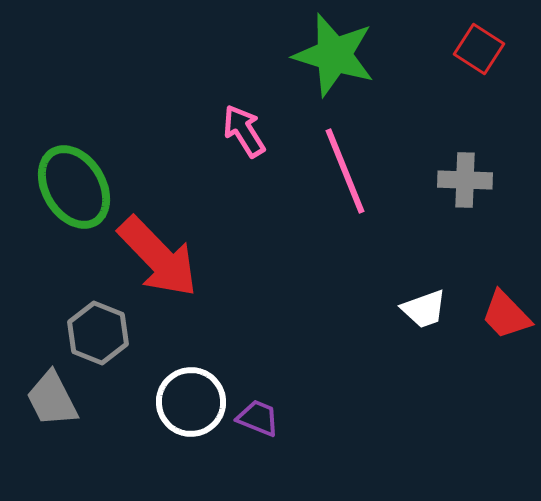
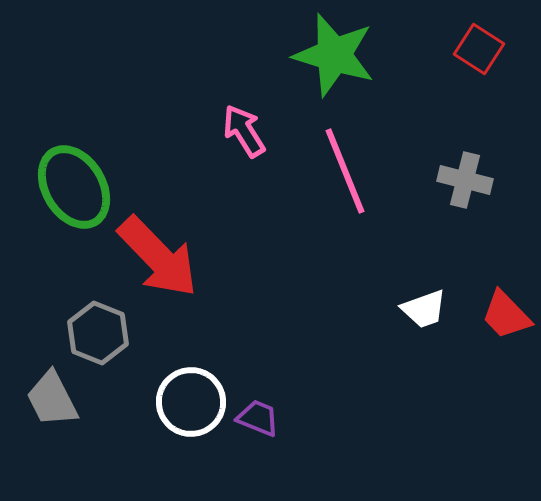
gray cross: rotated 12 degrees clockwise
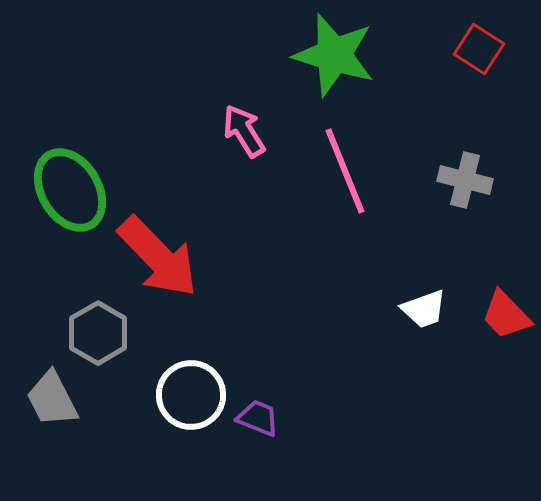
green ellipse: moved 4 px left, 3 px down
gray hexagon: rotated 8 degrees clockwise
white circle: moved 7 px up
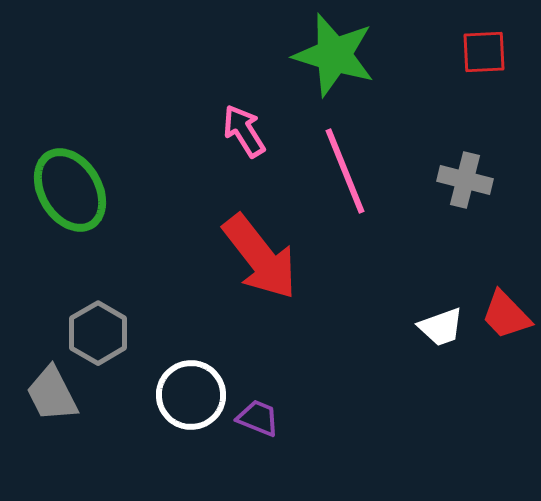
red square: moved 5 px right, 3 px down; rotated 36 degrees counterclockwise
red arrow: moved 102 px right; rotated 6 degrees clockwise
white trapezoid: moved 17 px right, 18 px down
gray trapezoid: moved 5 px up
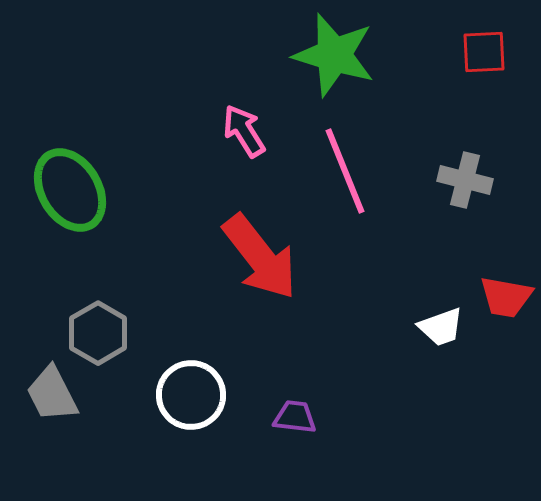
red trapezoid: moved 18 px up; rotated 36 degrees counterclockwise
purple trapezoid: moved 37 px right, 1 px up; rotated 15 degrees counterclockwise
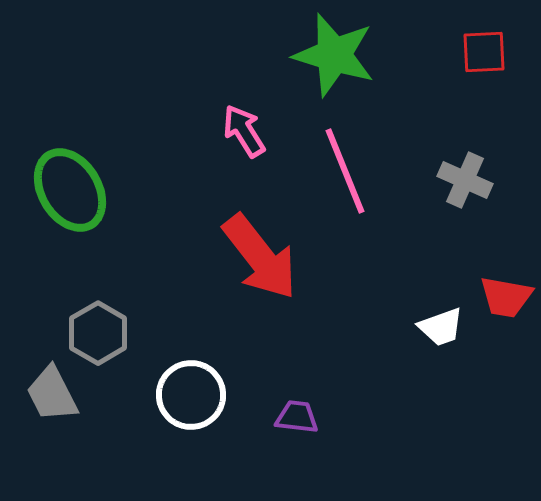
gray cross: rotated 10 degrees clockwise
purple trapezoid: moved 2 px right
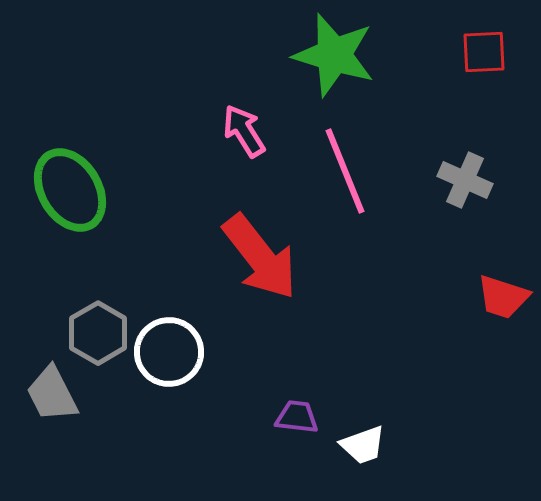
red trapezoid: moved 3 px left; rotated 8 degrees clockwise
white trapezoid: moved 78 px left, 118 px down
white circle: moved 22 px left, 43 px up
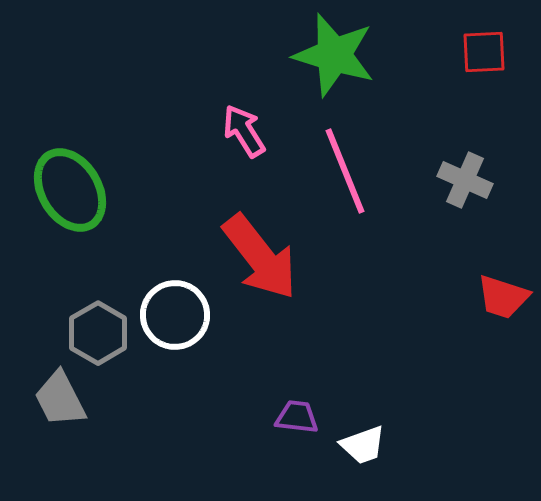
white circle: moved 6 px right, 37 px up
gray trapezoid: moved 8 px right, 5 px down
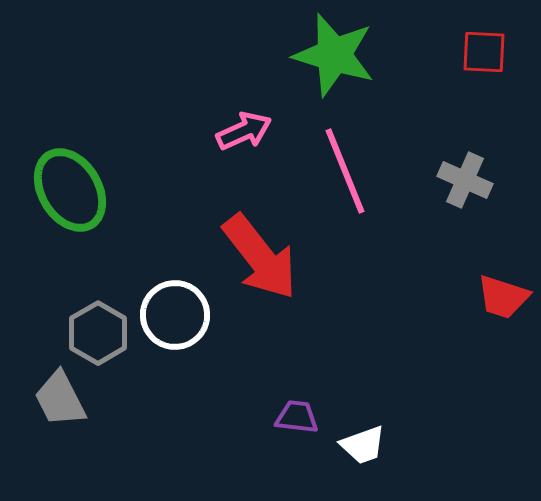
red square: rotated 6 degrees clockwise
pink arrow: rotated 98 degrees clockwise
